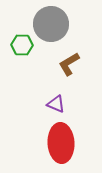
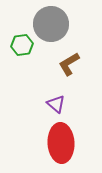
green hexagon: rotated 10 degrees counterclockwise
purple triangle: rotated 18 degrees clockwise
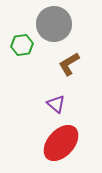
gray circle: moved 3 px right
red ellipse: rotated 45 degrees clockwise
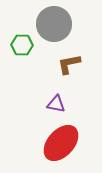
green hexagon: rotated 10 degrees clockwise
brown L-shape: rotated 20 degrees clockwise
purple triangle: rotated 30 degrees counterclockwise
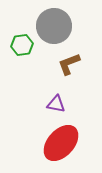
gray circle: moved 2 px down
green hexagon: rotated 10 degrees counterclockwise
brown L-shape: rotated 10 degrees counterclockwise
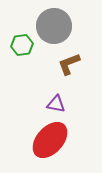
red ellipse: moved 11 px left, 3 px up
